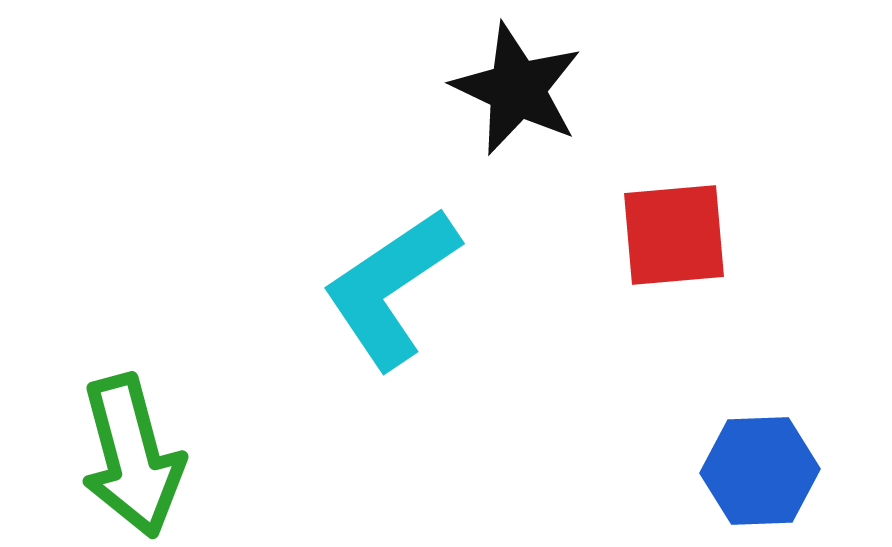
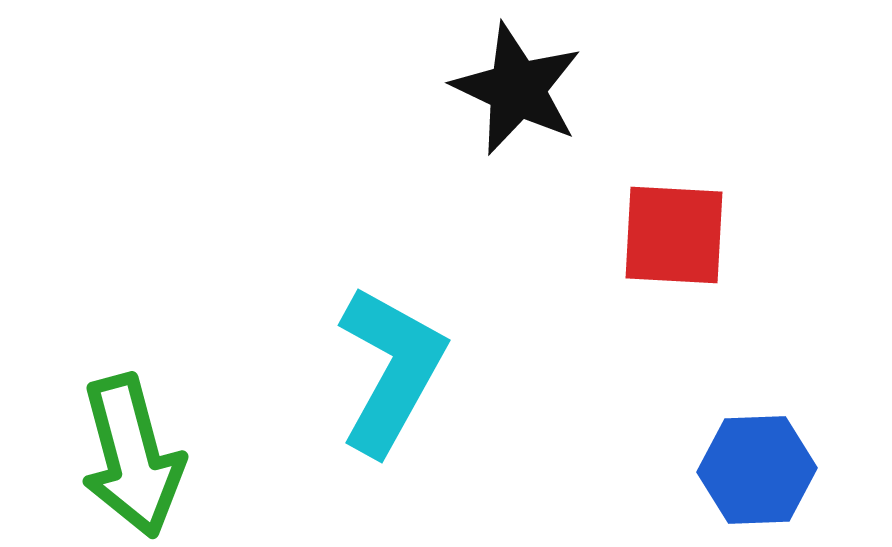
red square: rotated 8 degrees clockwise
cyan L-shape: moved 82 px down; rotated 153 degrees clockwise
blue hexagon: moved 3 px left, 1 px up
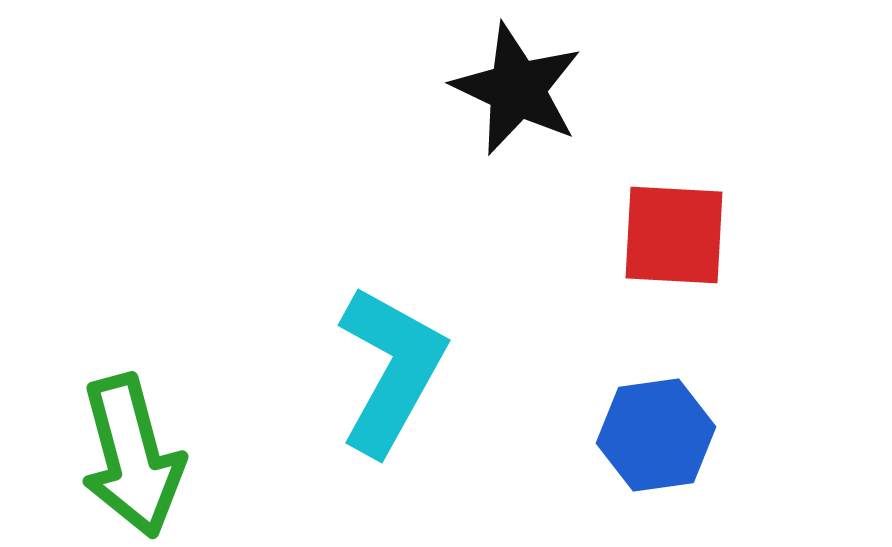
blue hexagon: moved 101 px left, 35 px up; rotated 6 degrees counterclockwise
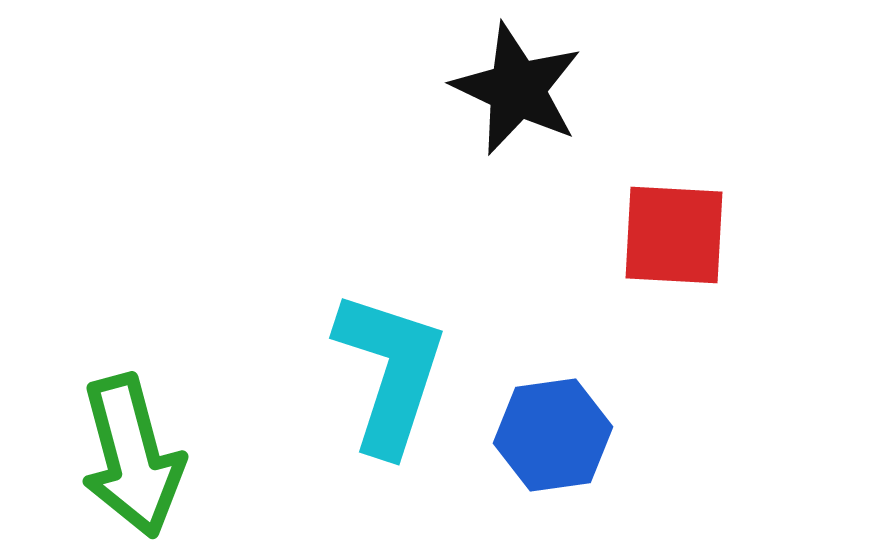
cyan L-shape: moved 1 px left, 2 px down; rotated 11 degrees counterclockwise
blue hexagon: moved 103 px left
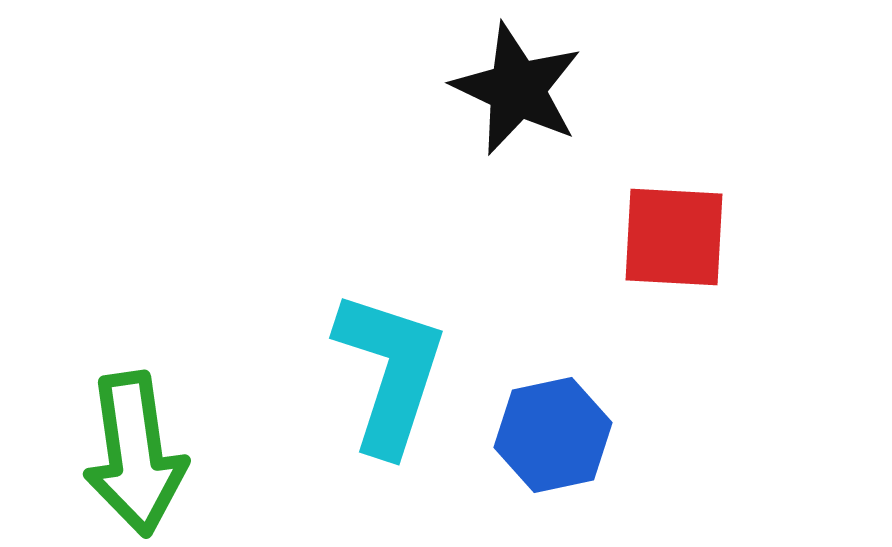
red square: moved 2 px down
blue hexagon: rotated 4 degrees counterclockwise
green arrow: moved 3 px right, 2 px up; rotated 7 degrees clockwise
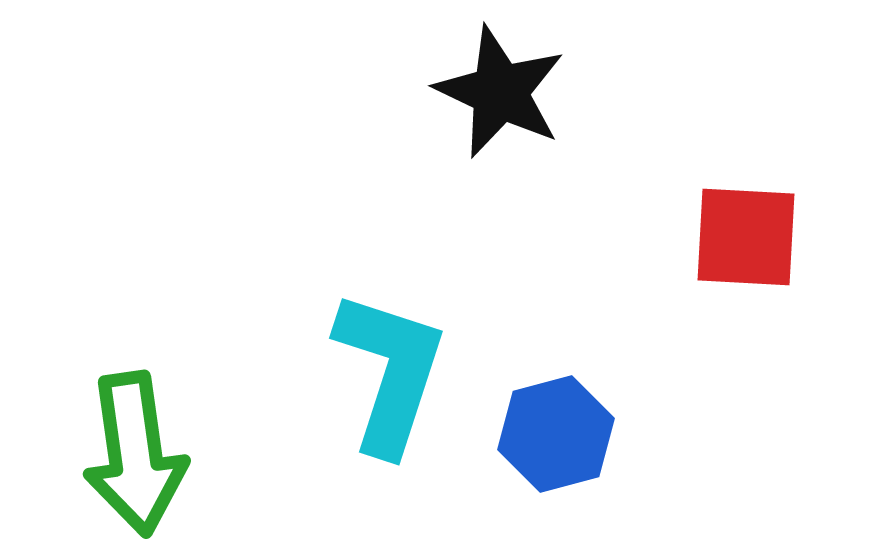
black star: moved 17 px left, 3 px down
red square: moved 72 px right
blue hexagon: moved 3 px right, 1 px up; rotated 3 degrees counterclockwise
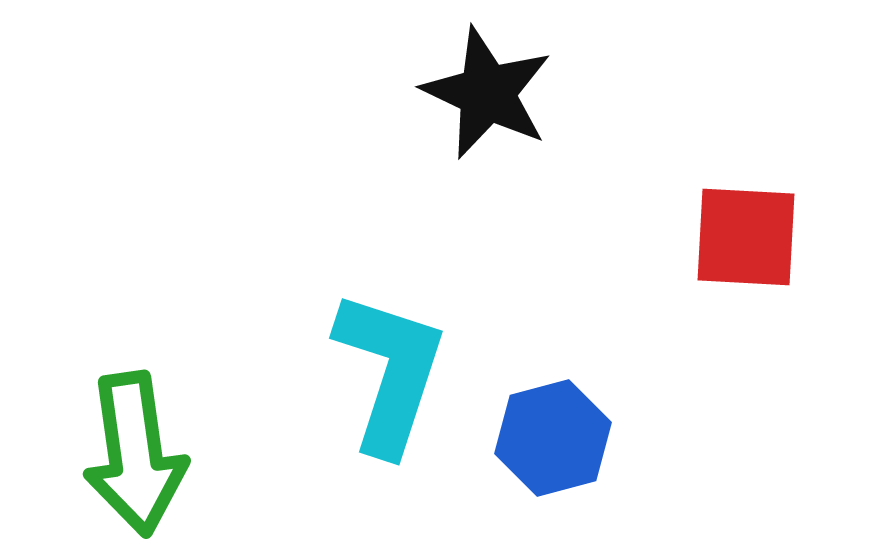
black star: moved 13 px left, 1 px down
blue hexagon: moved 3 px left, 4 px down
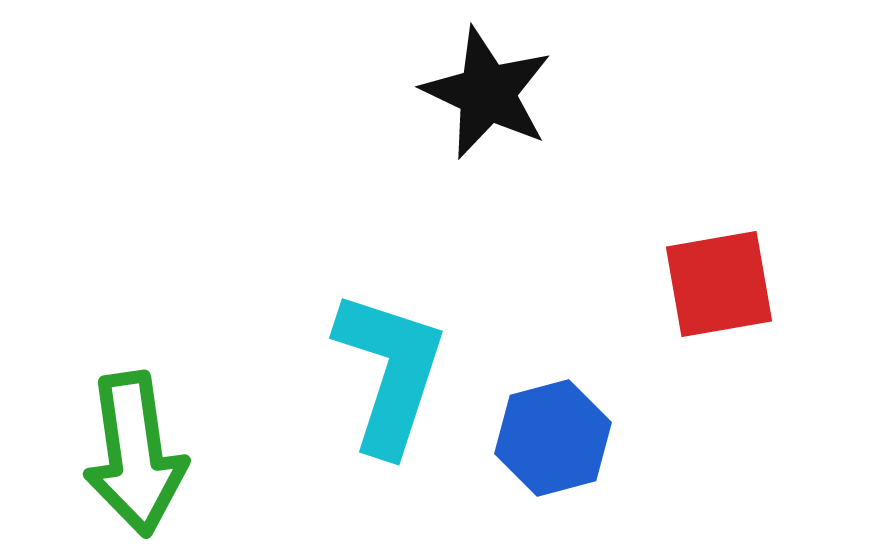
red square: moved 27 px left, 47 px down; rotated 13 degrees counterclockwise
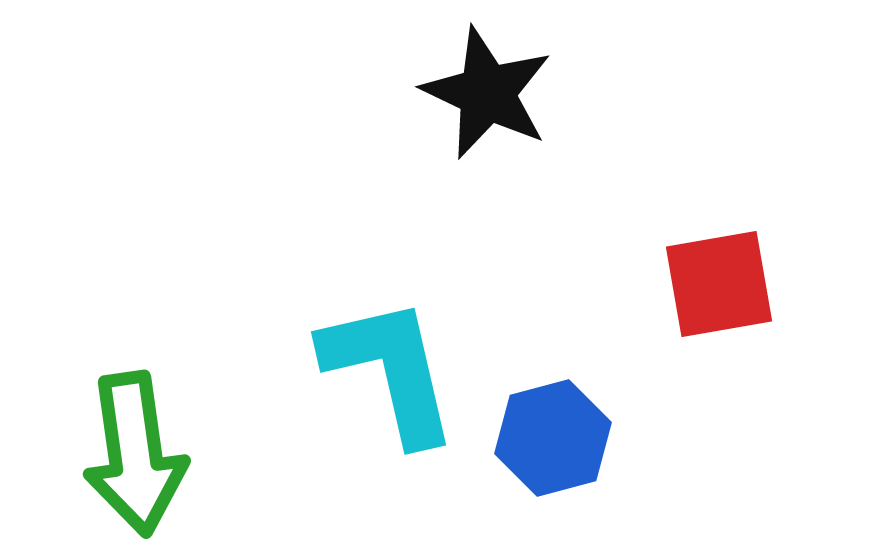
cyan L-shape: moved 2 px up; rotated 31 degrees counterclockwise
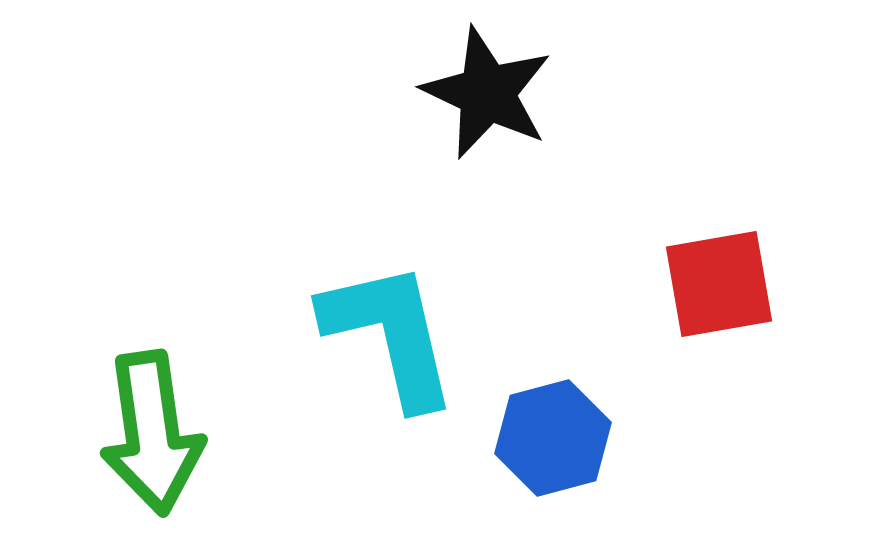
cyan L-shape: moved 36 px up
green arrow: moved 17 px right, 21 px up
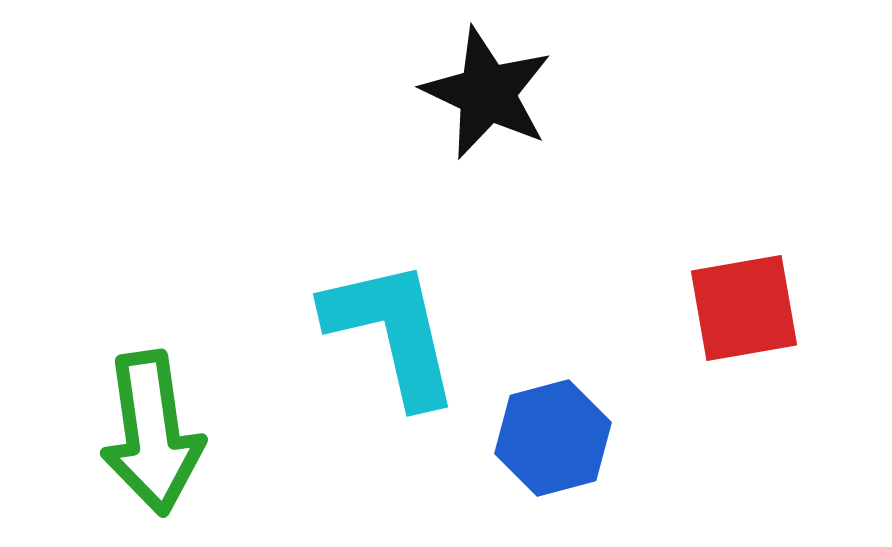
red square: moved 25 px right, 24 px down
cyan L-shape: moved 2 px right, 2 px up
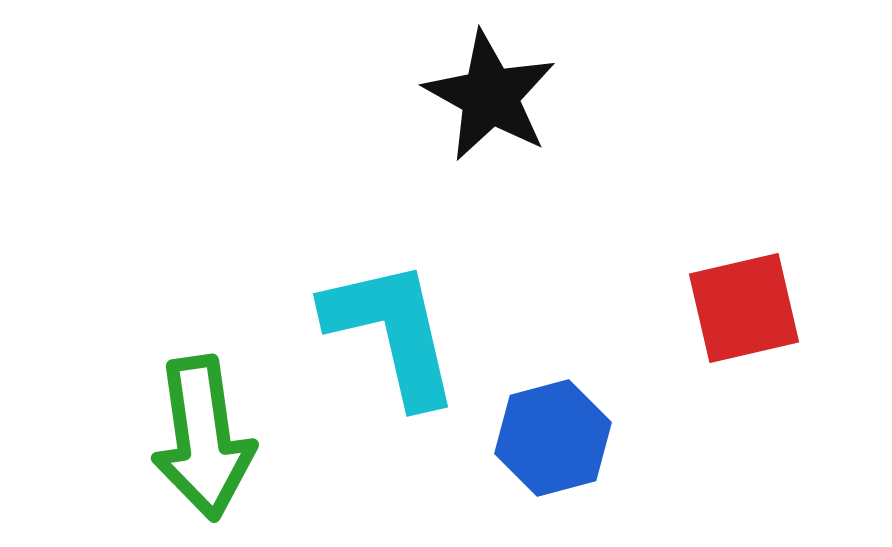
black star: moved 3 px right, 3 px down; rotated 4 degrees clockwise
red square: rotated 3 degrees counterclockwise
green arrow: moved 51 px right, 5 px down
